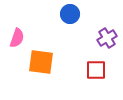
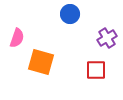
orange square: rotated 8 degrees clockwise
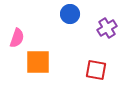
purple cross: moved 10 px up
orange square: moved 3 px left; rotated 16 degrees counterclockwise
red square: rotated 10 degrees clockwise
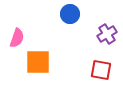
purple cross: moved 6 px down
red square: moved 5 px right
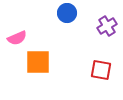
blue circle: moved 3 px left, 1 px up
purple cross: moved 8 px up
pink semicircle: rotated 48 degrees clockwise
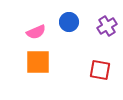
blue circle: moved 2 px right, 9 px down
pink semicircle: moved 19 px right, 6 px up
red square: moved 1 px left
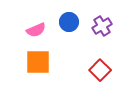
purple cross: moved 5 px left
pink semicircle: moved 2 px up
red square: rotated 35 degrees clockwise
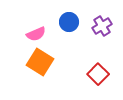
pink semicircle: moved 4 px down
orange square: moved 2 px right; rotated 32 degrees clockwise
red square: moved 2 px left, 4 px down
